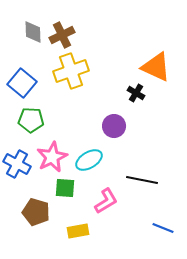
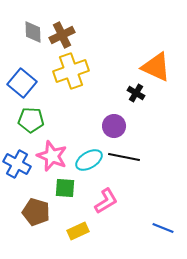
pink star: moved 1 px up; rotated 24 degrees counterclockwise
black line: moved 18 px left, 23 px up
yellow rectangle: rotated 15 degrees counterclockwise
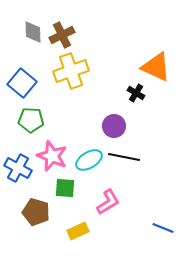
blue cross: moved 1 px right, 4 px down
pink L-shape: moved 2 px right, 1 px down
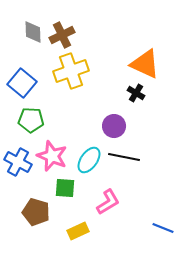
orange triangle: moved 11 px left, 3 px up
cyan ellipse: rotated 24 degrees counterclockwise
blue cross: moved 6 px up
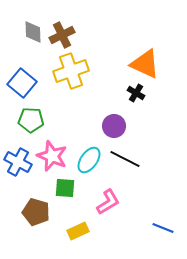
black line: moved 1 px right, 2 px down; rotated 16 degrees clockwise
